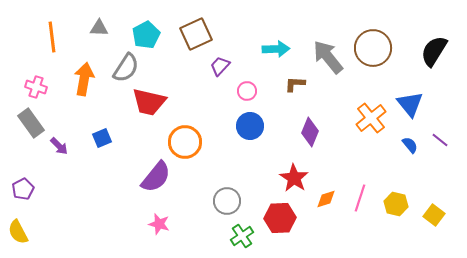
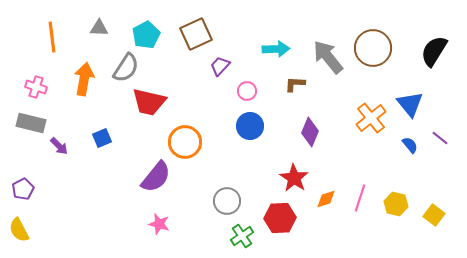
gray rectangle: rotated 40 degrees counterclockwise
purple line: moved 2 px up
yellow semicircle: moved 1 px right, 2 px up
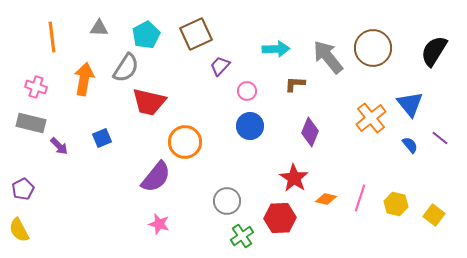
orange diamond: rotated 30 degrees clockwise
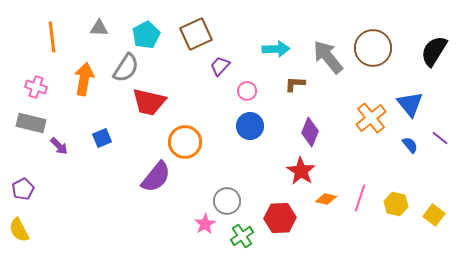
red star: moved 7 px right, 7 px up
pink star: moved 46 px right; rotated 25 degrees clockwise
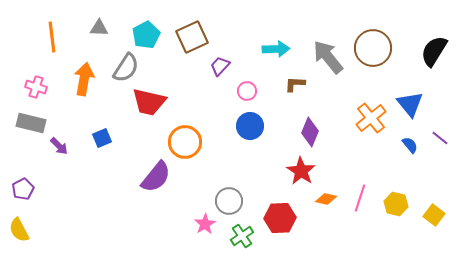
brown square: moved 4 px left, 3 px down
gray circle: moved 2 px right
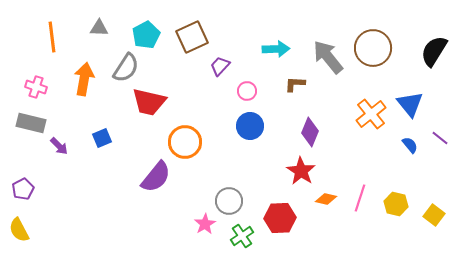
orange cross: moved 4 px up
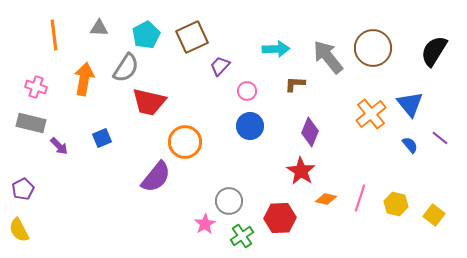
orange line: moved 2 px right, 2 px up
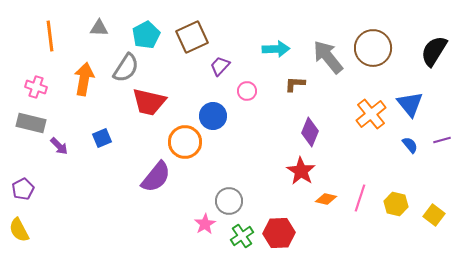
orange line: moved 4 px left, 1 px down
blue circle: moved 37 px left, 10 px up
purple line: moved 2 px right, 2 px down; rotated 54 degrees counterclockwise
red hexagon: moved 1 px left, 15 px down
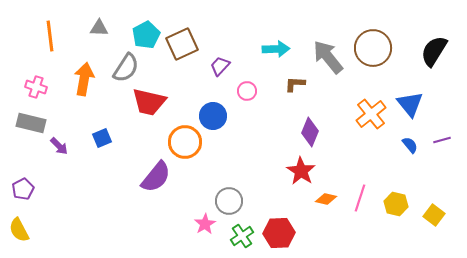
brown square: moved 10 px left, 7 px down
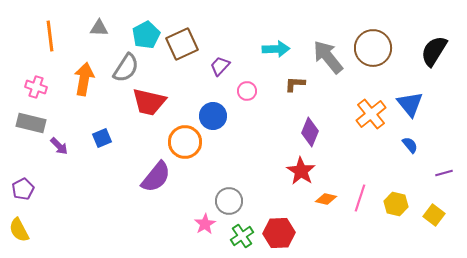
purple line: moved 2 px right, 33 px down
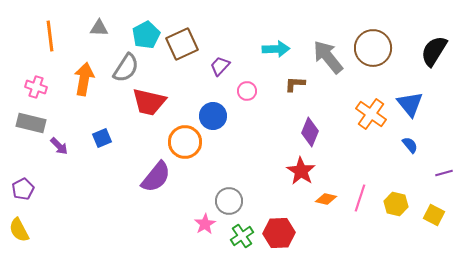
orange cross: rotated 16 degrees counterclockwise
yellow square: rotated 10 degrees counterclockwise
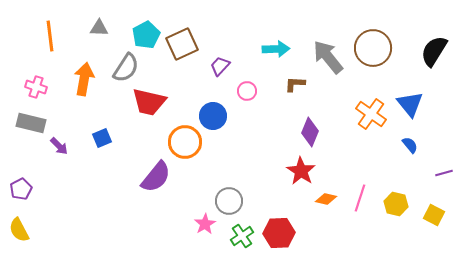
purple pentagon: moved 2 px left
